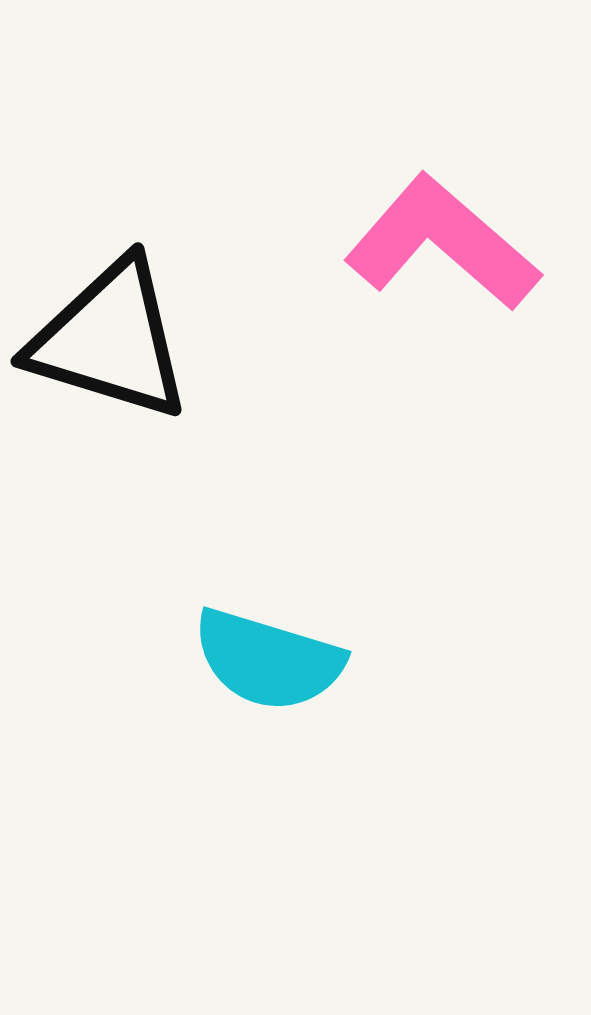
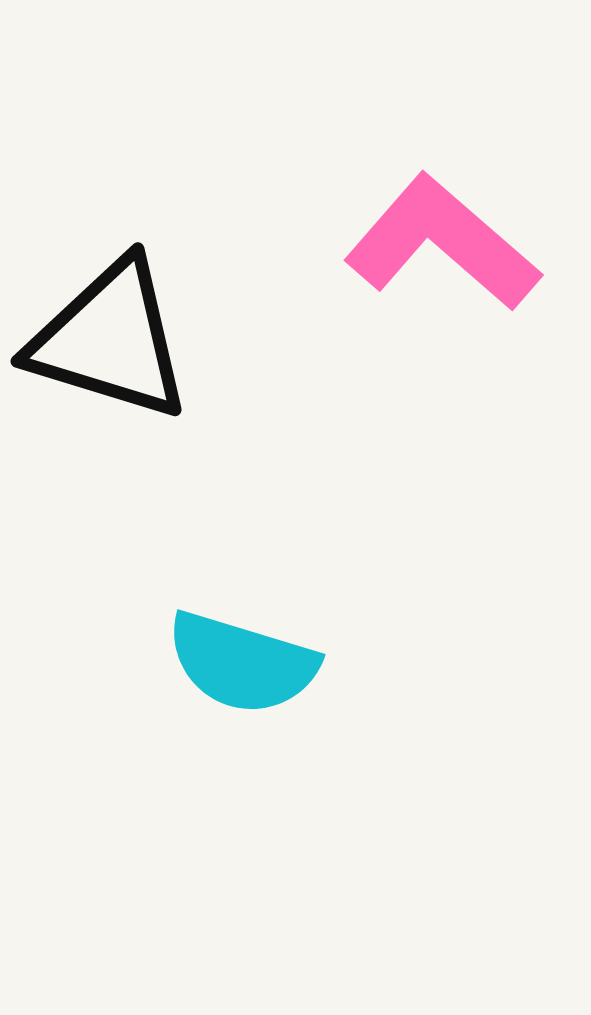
cyan semicircle: moved 26 px left, 3 px down
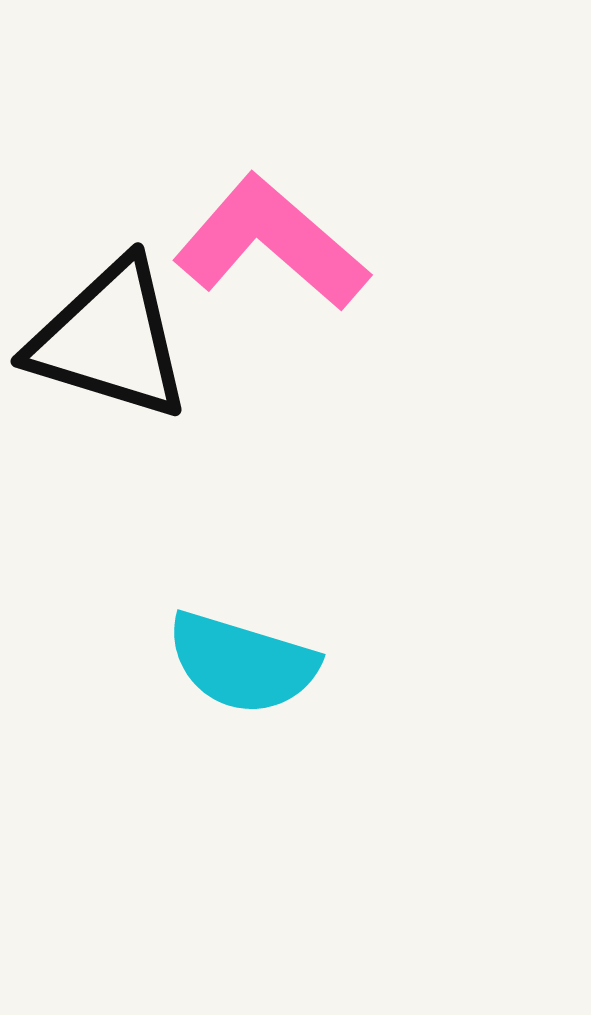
pink L-shape: moved 171 px left
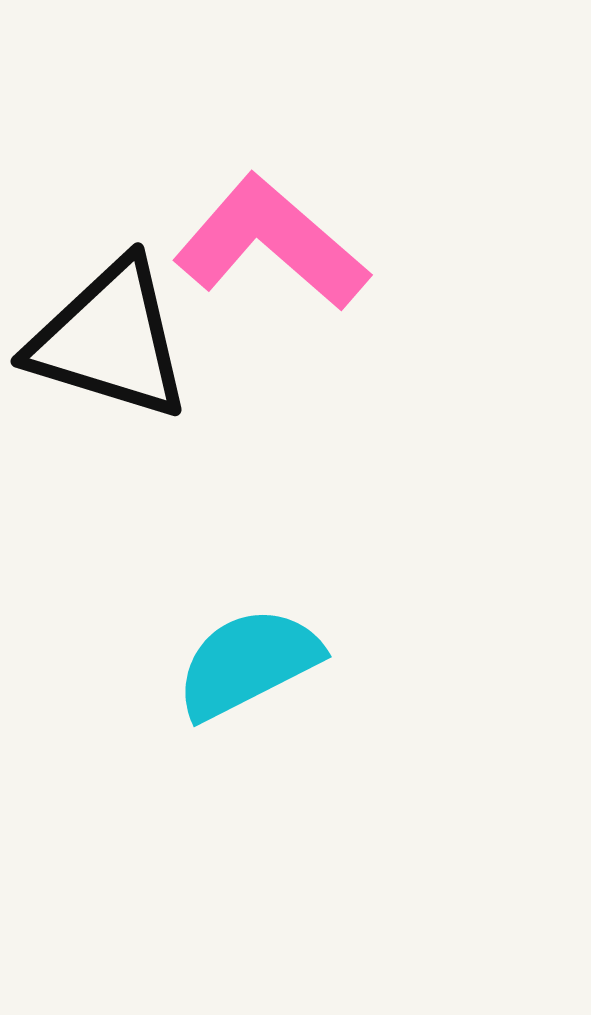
cyan semicircle: moved 6 px right; rotated 136 degrees clockwise
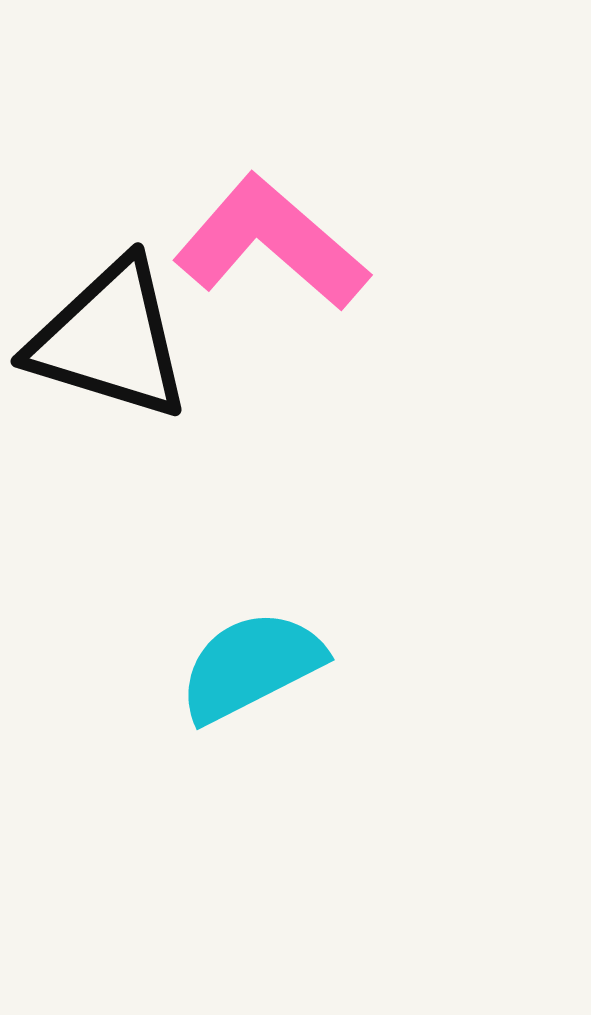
cyan semicircle: moved 3 px right, 3 px down
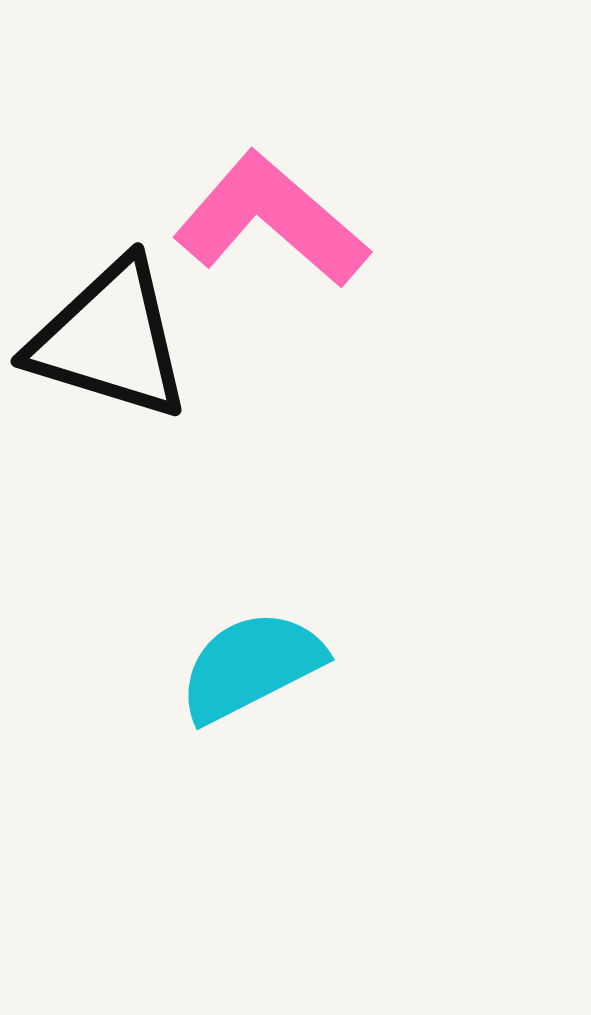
pink L-shape: moved 23 px up
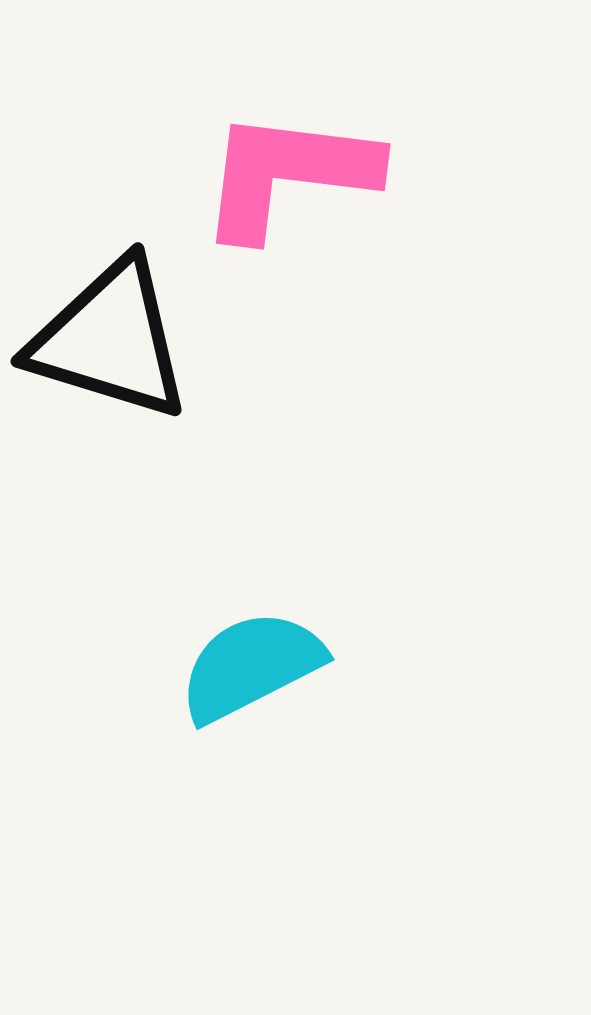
pink L-shape: moved 17 px right, 46 px up; rotated 34 degrees counterclockwise
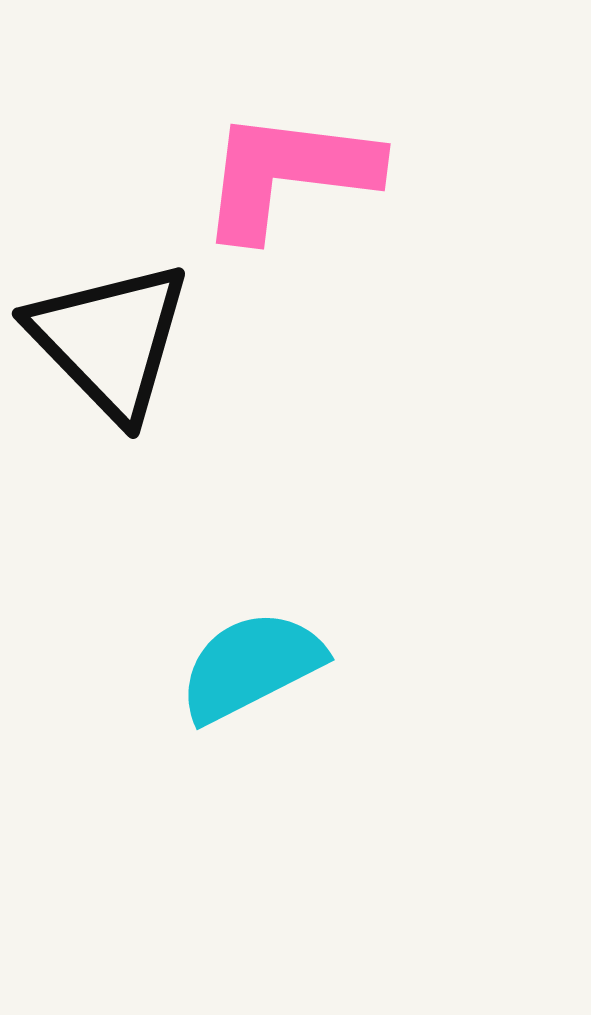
black triangle: rotated 29 degrees clockwise
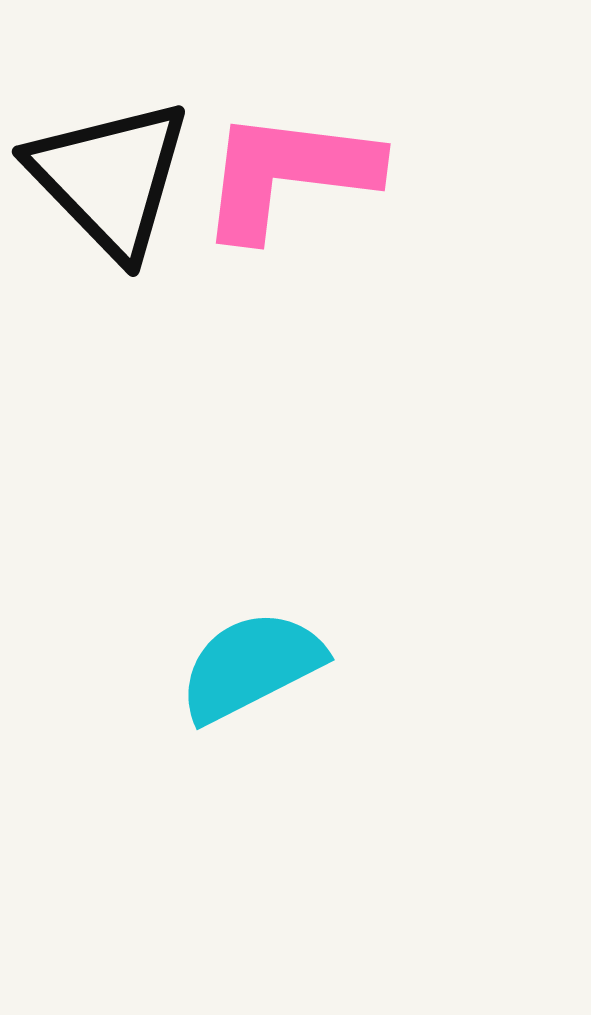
black triangle: moved 162 px up
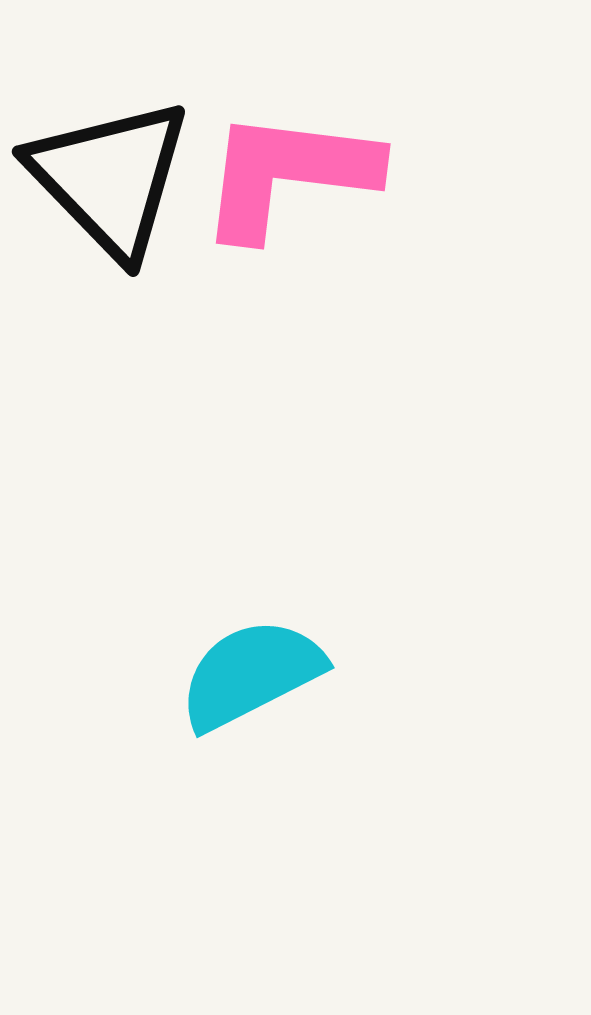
cyan semicircle: moved 8 px down
